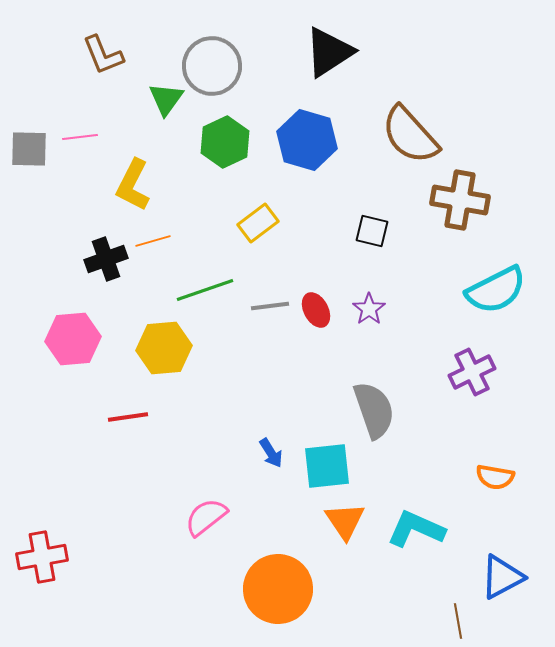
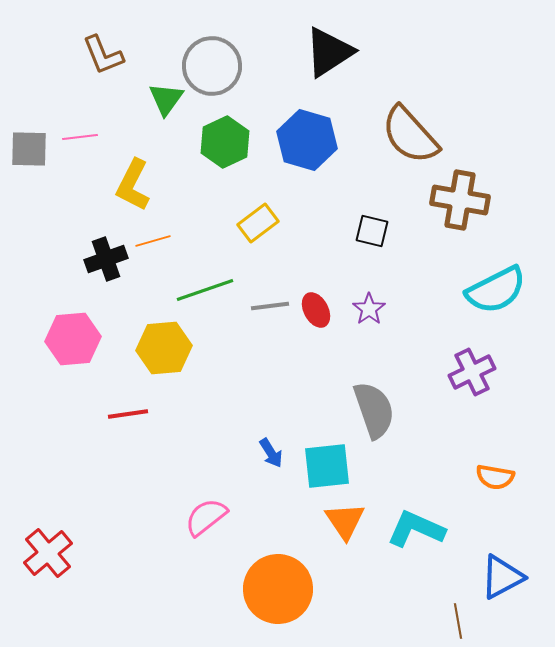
red line: moved 3 px up
red cross: moved 6 px right, 4 px up; rotated 30 degrees counterclockwise
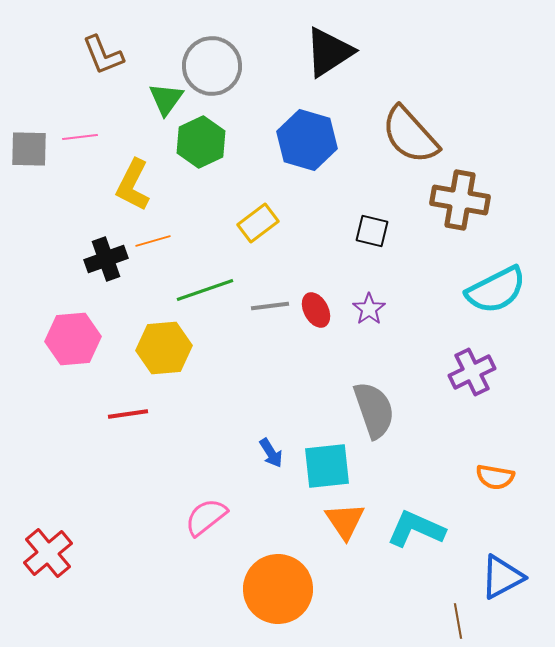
green hexagon: moved 24 px left
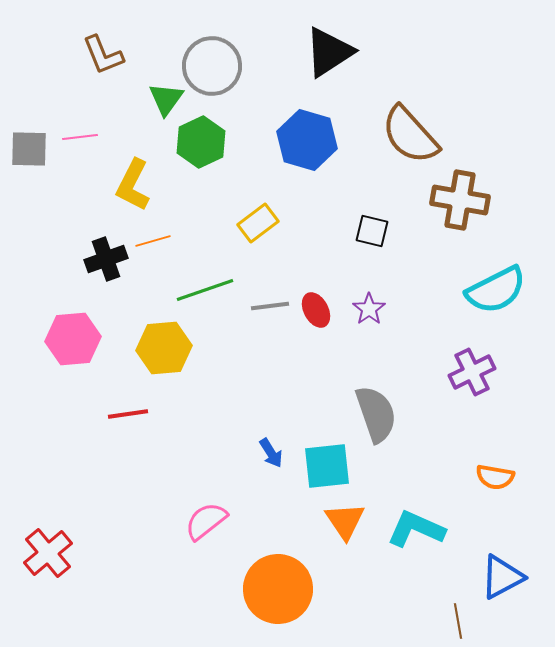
gray semicircle: moved 2 px right, 4 px down
pink semicircle: moved 4 px down
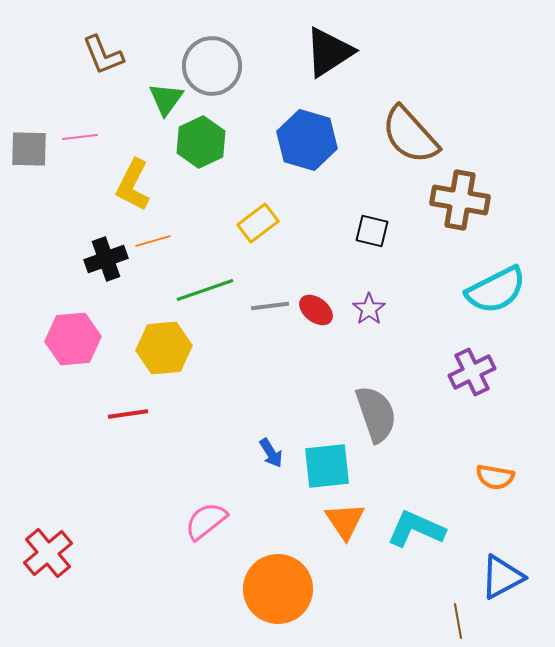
red ellipse: rotated 24 degrees counterclockwise
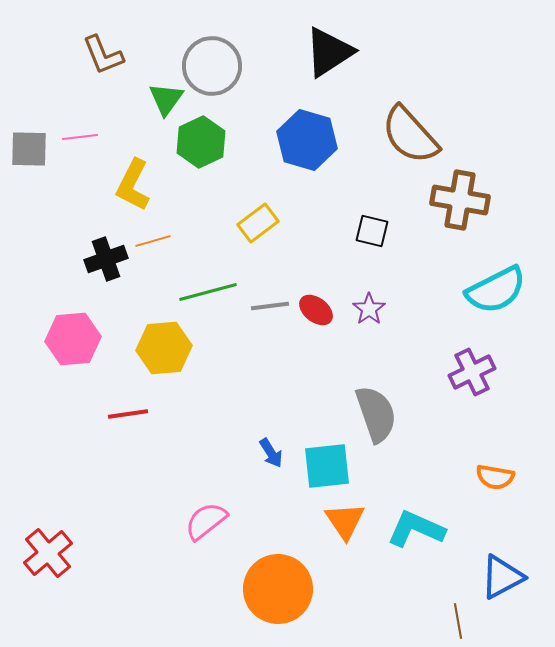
green line: moved 3 px right, 2 px down; rotated 4 degrees clockwise
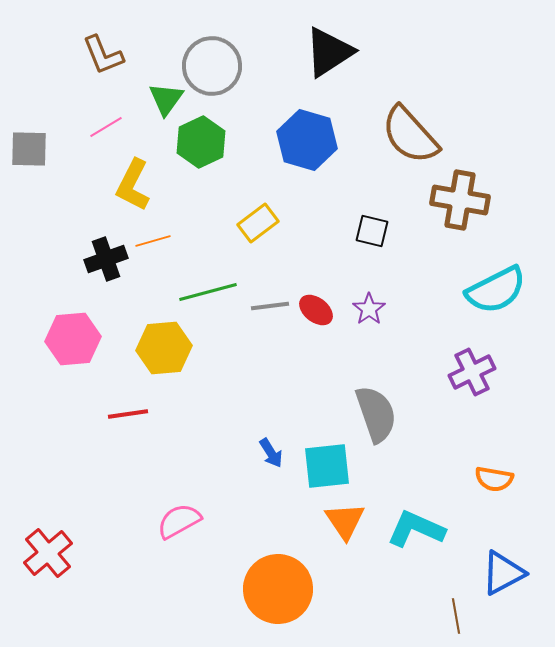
pink line: moved 26 px right, 10 px up; rotated 24 degrees counterclockwise
orange semicircle: moved 1 px left, 2 px down
pink semicircle: moved 27 px left; rotated 9 degrees clockwise
blue triangle: moved 1 px right, 4 px up
brown line: moved 2 px left, 5 px up
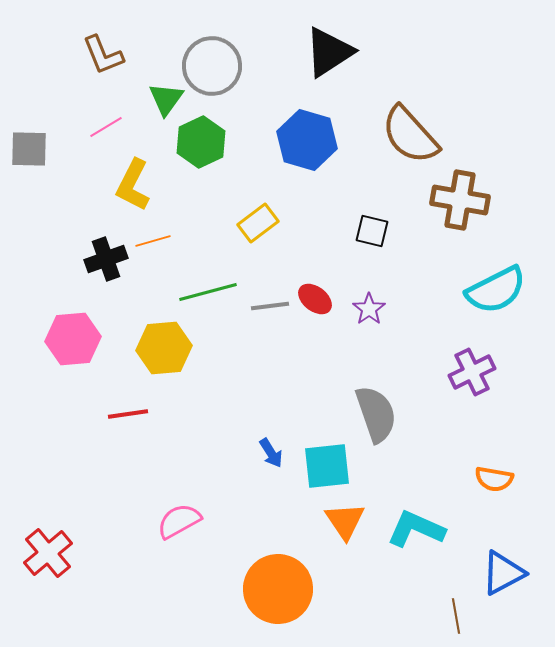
red ellipse: moved 1 px left, 11 px up
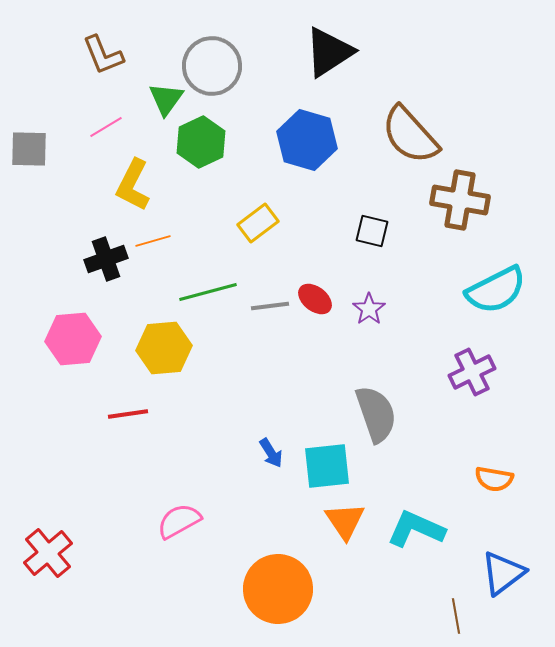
blue triangle: rotated 9 degrees counterclockwise
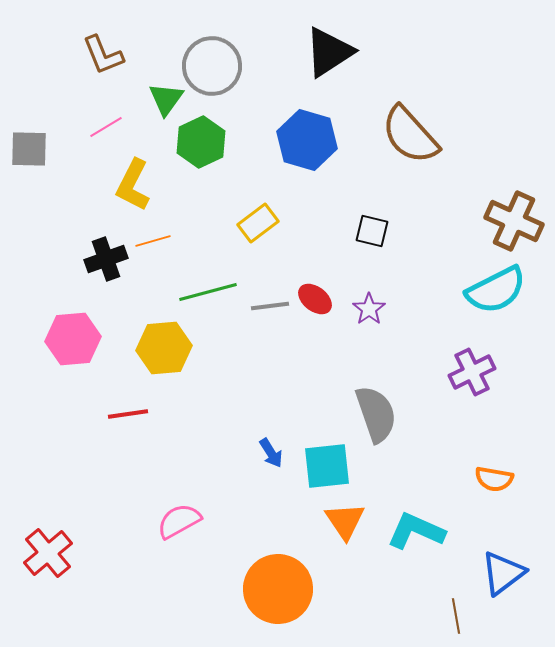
brown cross: moved 54 px right, 21 px down; rotated 14 degrees clockwise
cyan L-shape: moved 2 px down
